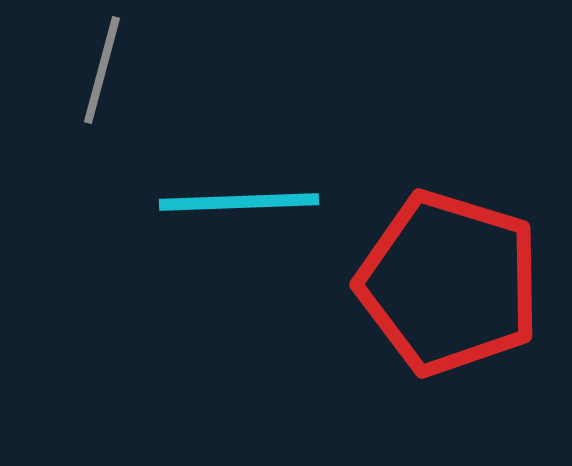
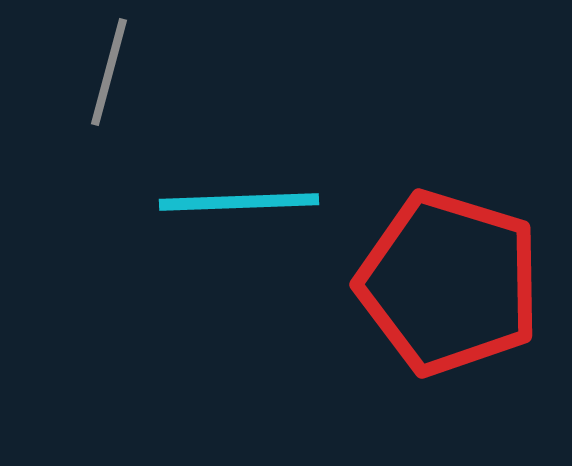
gray line: moved 7 px right, 2 px down
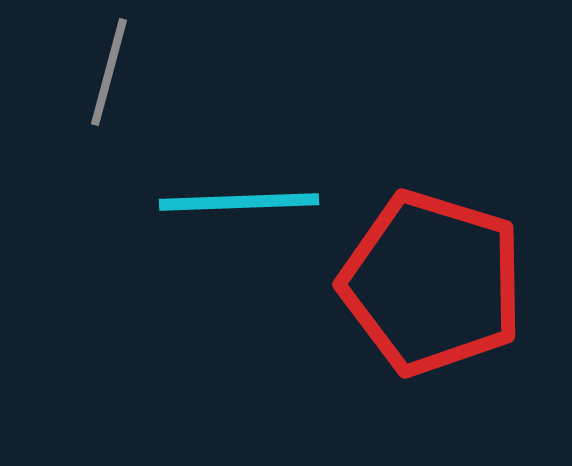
red pentagon: moved 17 px left
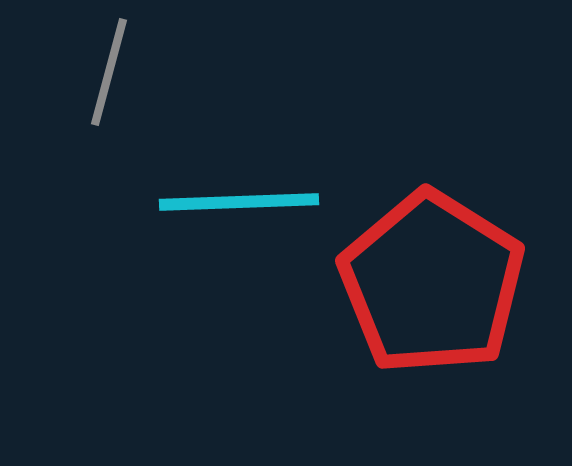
red pentagon: rotated 15 degrees clockwise
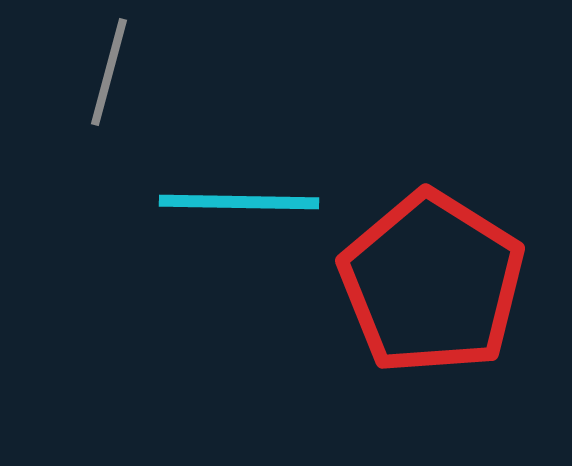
cyan line: rotated 3 degrees clockwise
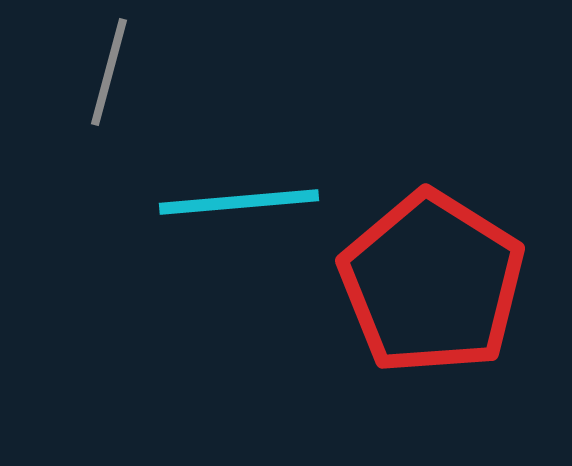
cyan line: rotated 6 degrees counterclockwise
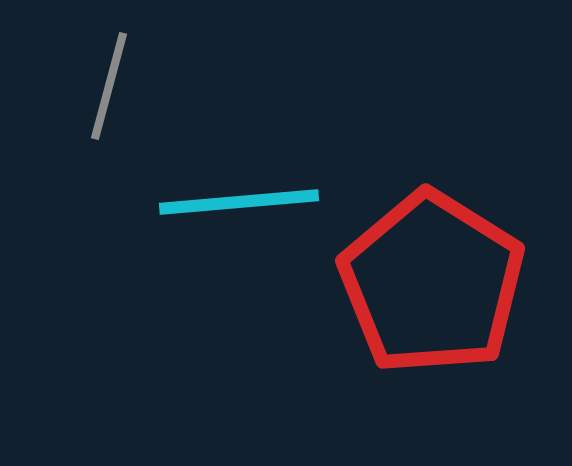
gray line: moved 14 px down
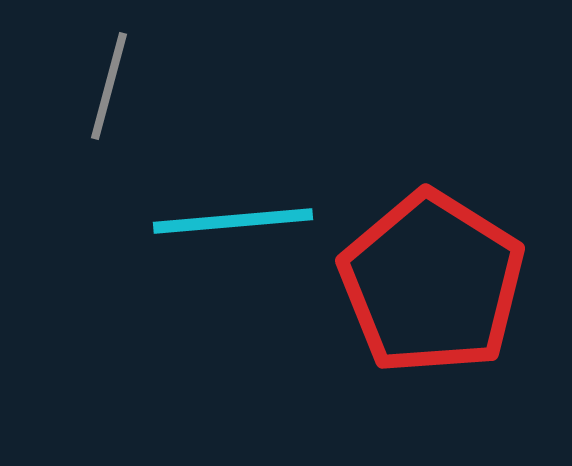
cyan line: moved 6 px left, 19 px down
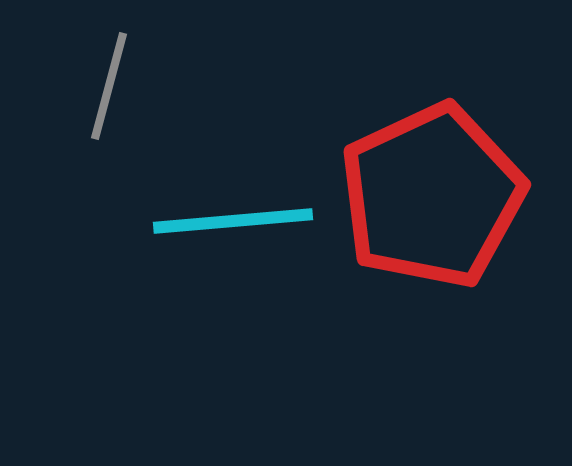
red pentagon: moved 87 px up; rotated 15 degrees clockwise
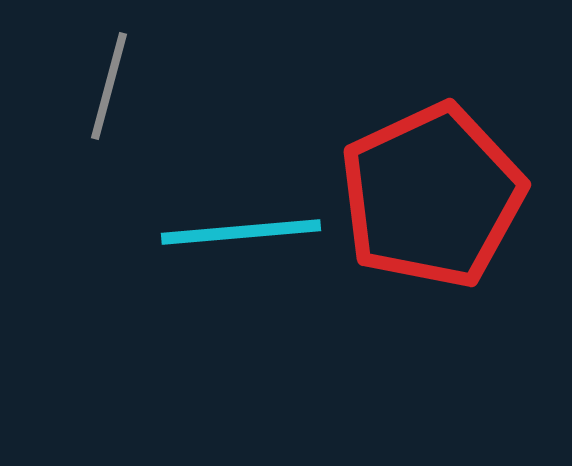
cyan line: moved 8 px right, 11 px down
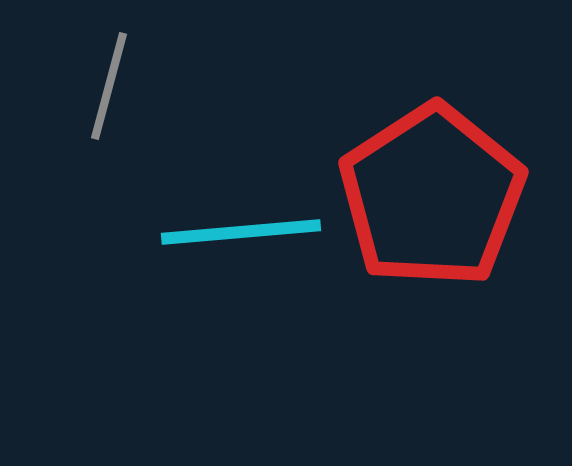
red pentagon: rotated 8 degrees counterclockwise
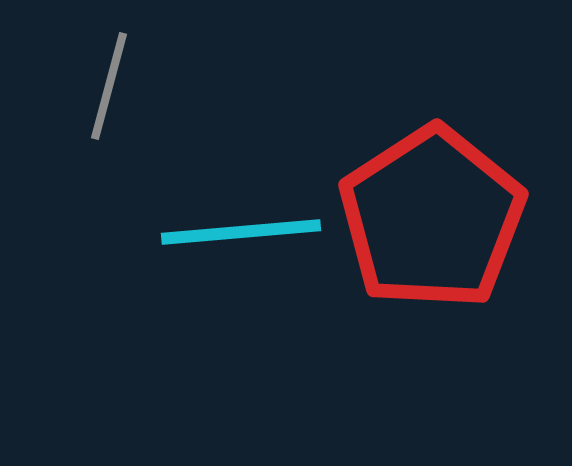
red pentagon: moved 22 px down
